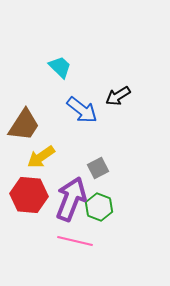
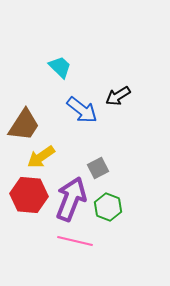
green hexagon: moved 9 px right
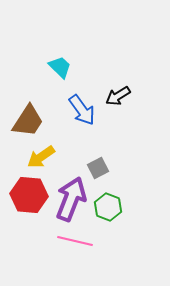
blue arrow: rotated 16 degrees clockwise
brown trapezoid: moved 4 px right, 4 px up
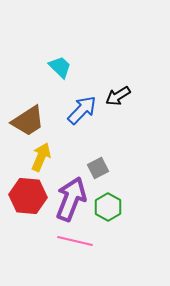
blue arrow: rotated 100 degrees counterclockwise
brown trapezoid: rotated 24 degrees clockwise
yellow arrow: rotated 148 degrees clockwise
red hexagon: moved 1 px left, 1 px down
green hexagon: rotated 8 degrees clockwise
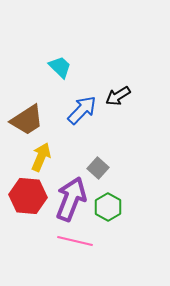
brown trapezoid: moved 1 px left, 1 px up
gray square: rotated 20 degrees counterclockwise
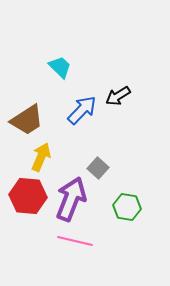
green hexagon: moved 19 px right; rotated 20 degrees counterclockwise
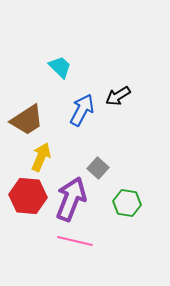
blue arrow: rotated 16 degrees counterclockwise
green hexagon: moved 4 px up
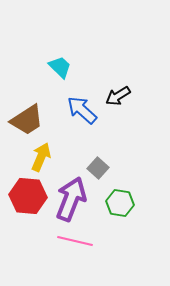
blue arrow: rotated 76 degrees counterclockwise
green hexagon: moved 7 px left
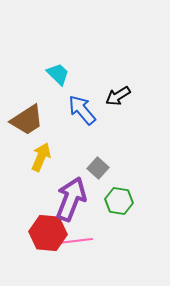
cyan trapezoid: moved 2 px left, 7 px down
blue arrow: rotated 8 degrees clockwise
red hexagon: moved 20 px right, 37 px down
green hexagon: moved 1 px left, 2 px up
pink line: rotated 20 degrees counterclockwise
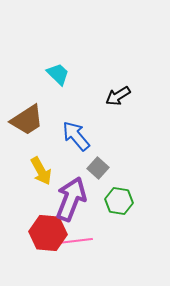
blue arrow: moved 6 px left, 26 px down
yellow arrow: moved 14 px down; rotated 128 degrees clockwise
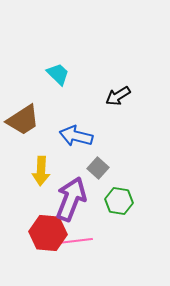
brown trapezoid: moved 4 px left
blue arrow: rotated 36 degrees counterclockwise
yellow arrow: rotated 32 degrees clockwise
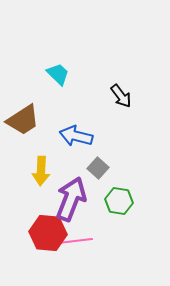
black arrow: moved 3 px right; rotated 95 degrees counterclockwise
